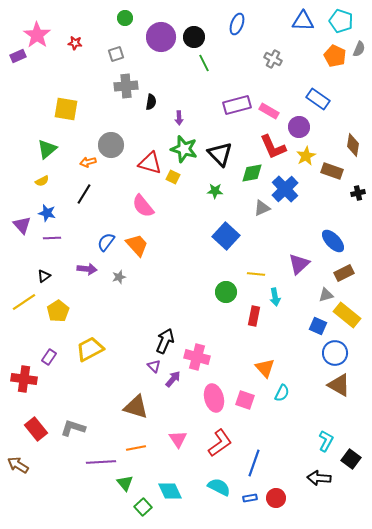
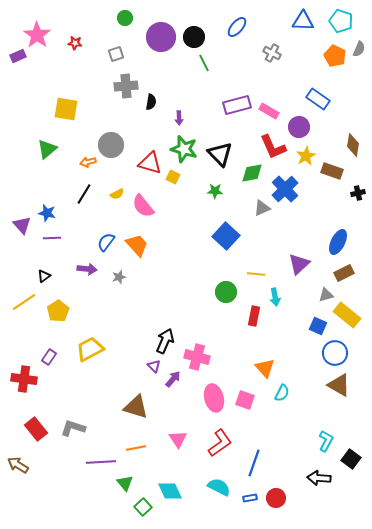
blue ellipse at (237, 24): moved 3 px down; rotated 20 degrees clockwise
gray cross at (273, 59): moved 1 px left, 6 px up
yellow semicircle at (42, 181): moved 75 px right, 13 px down
blue ellipse at (333, 241): moved 5 px right, 1 px down; rotated 70 degrees clockwise
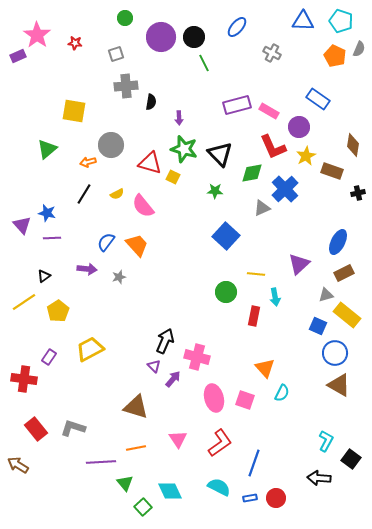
yellow square at (66, 109): moved 8 px right, 2 px down
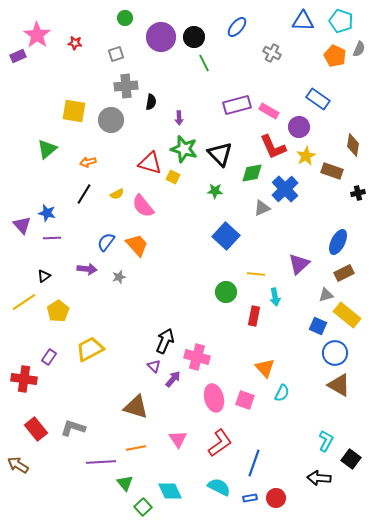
gray circle at (111, 145): moved 25 px up
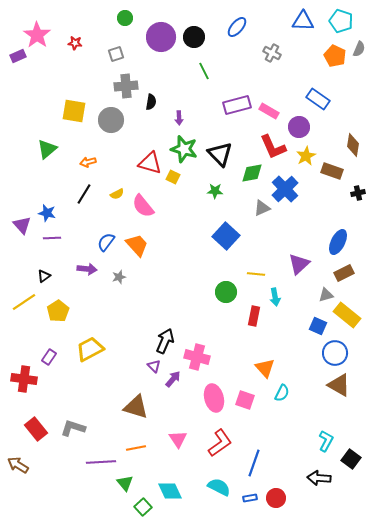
green line at (204, 63): moved 8 px down
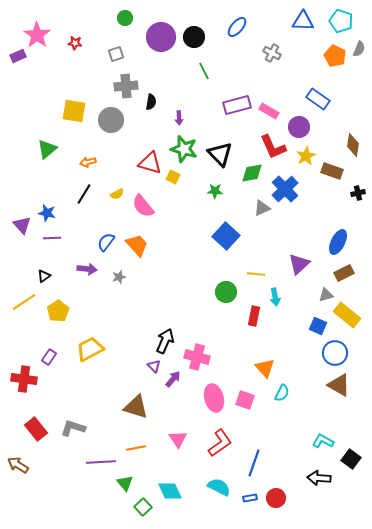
cyan L-shape at (326, 441): moved 3 px left; rotated 90 degrees counterclockwise
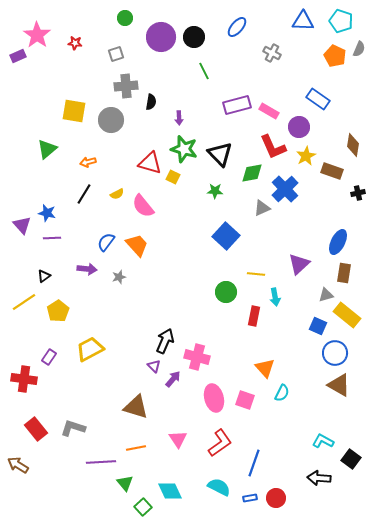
brown rectangle at (344, 273): rotated 54 degrees counterclockwise
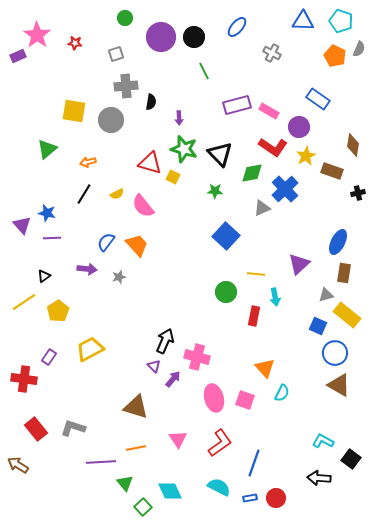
red L-shape at (273, 147): rotated 32 degrees counterclockwise
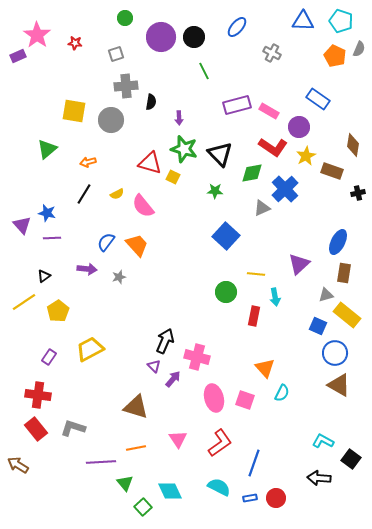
red cross at (24, 379): moved 14 px right, 16 px down
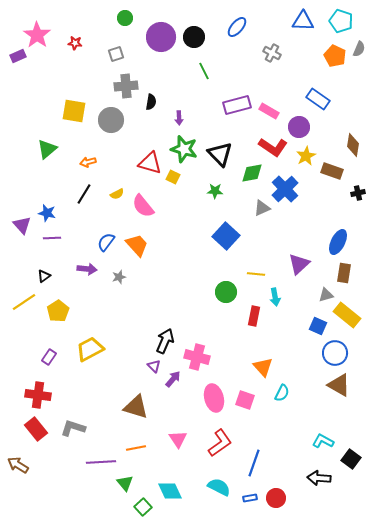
orange triangle at (265, 368): moved 2 px left, 1 px up
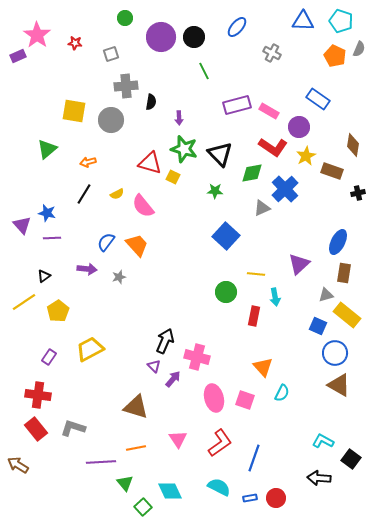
gray square at (116, 54): moved 5 px left
blue line at (254, 463): moved 5 px up
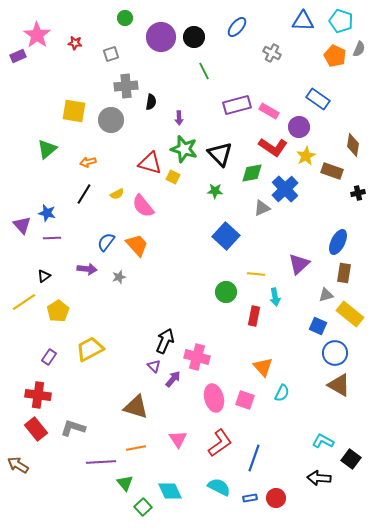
yellow rectangle at (347, 315): moved 3 px right, 1 px up
